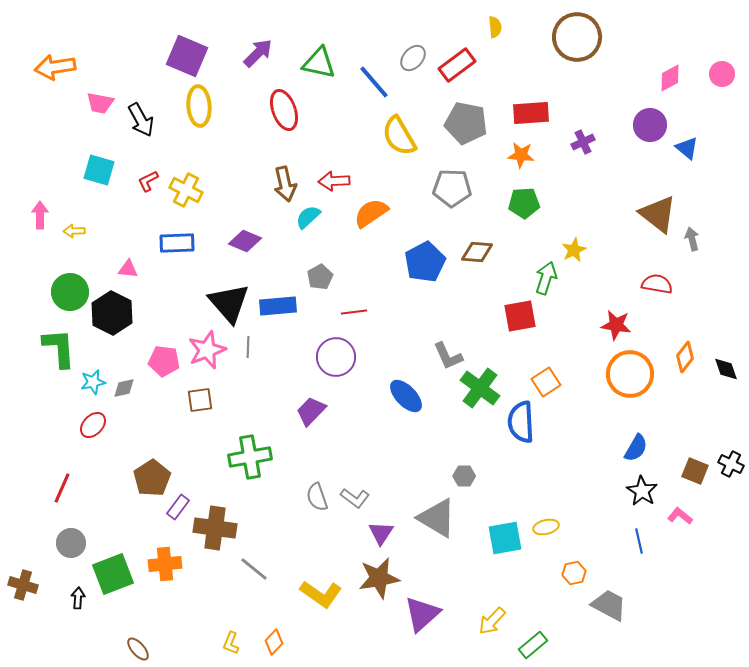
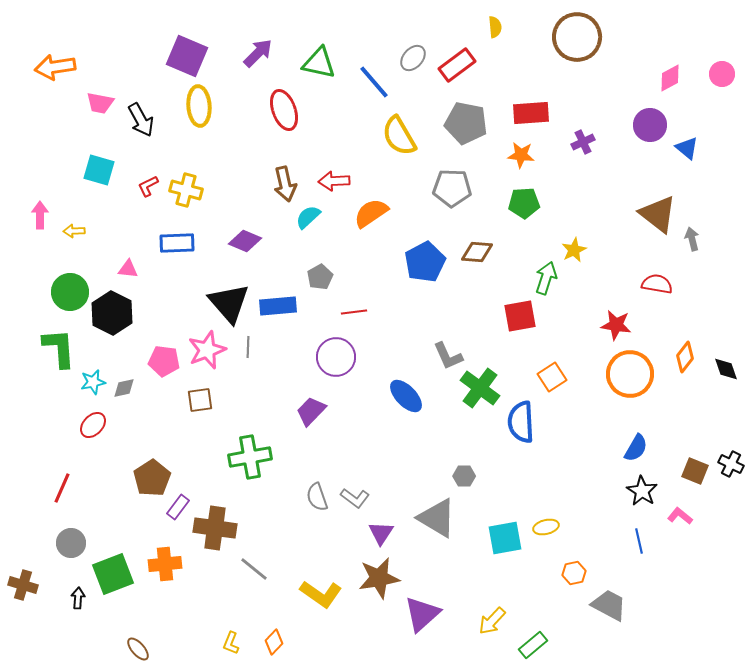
red L-shape at (148, 181): moved 5 px down
yellow cross at (186, 190): rotated 12 degrees counterclockwise
orange square at (546, 382): moved 6 px right, 5 px up
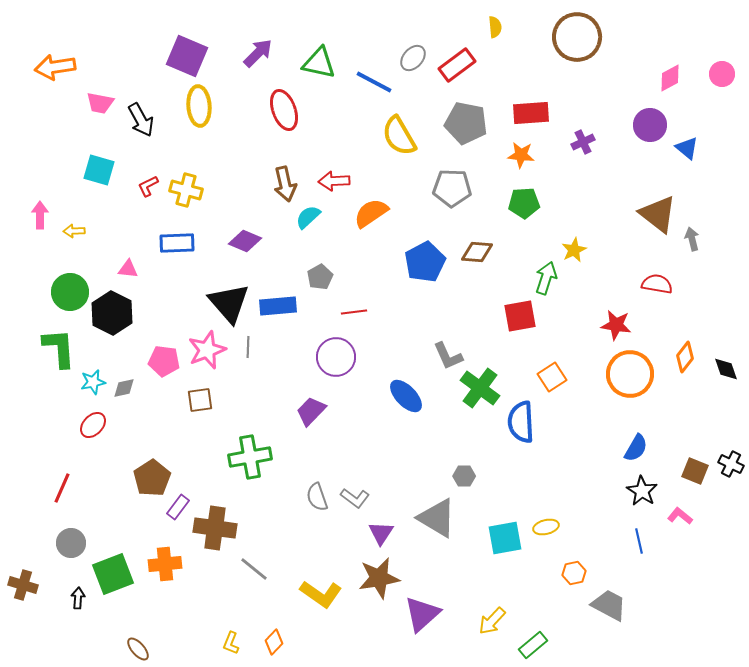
blue line at (374, 82): rotated 21 degrees counterclockwise
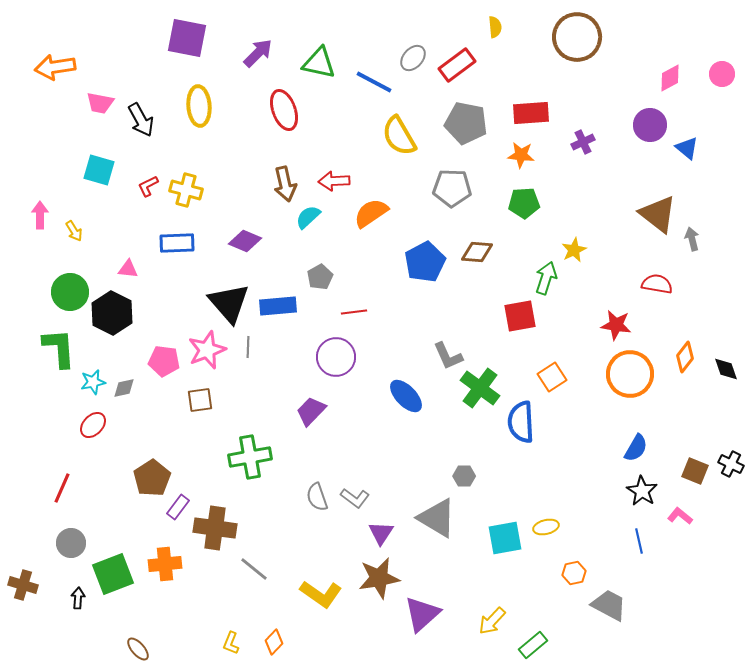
purple square at (187, 56): moved 18 px up; rotated 12 degrees counterclockwise
yellow arrow at (74, 231): rotated 120 degrees counterclockwise
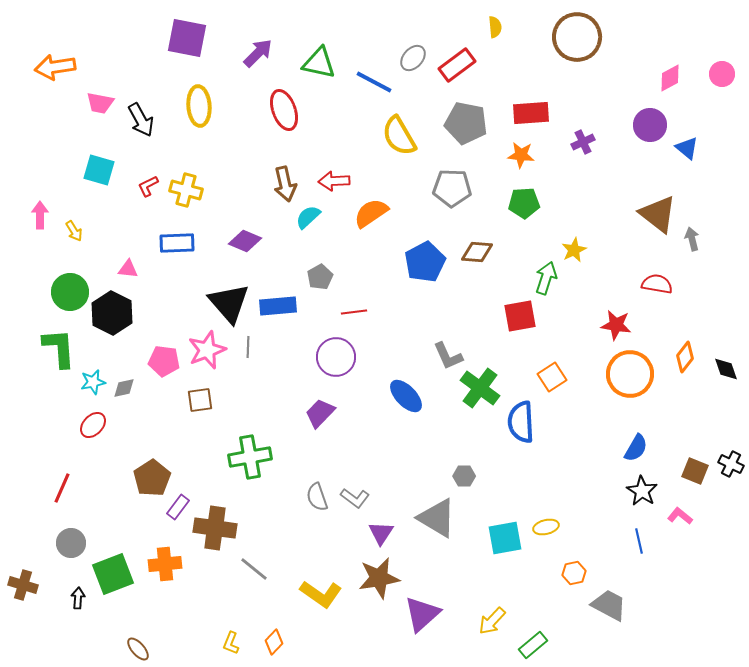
purple trapezoid at (311, 411): moved 9 px right, 2 px down
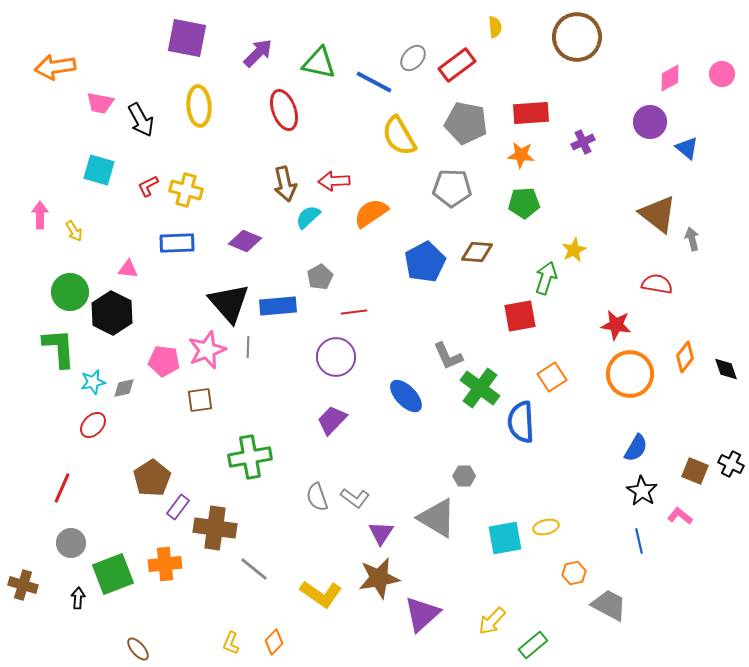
purple circle at (650, 125): moved 3 px up
purple trapezoid at (320, 413): moved 12 px right, 7 px down
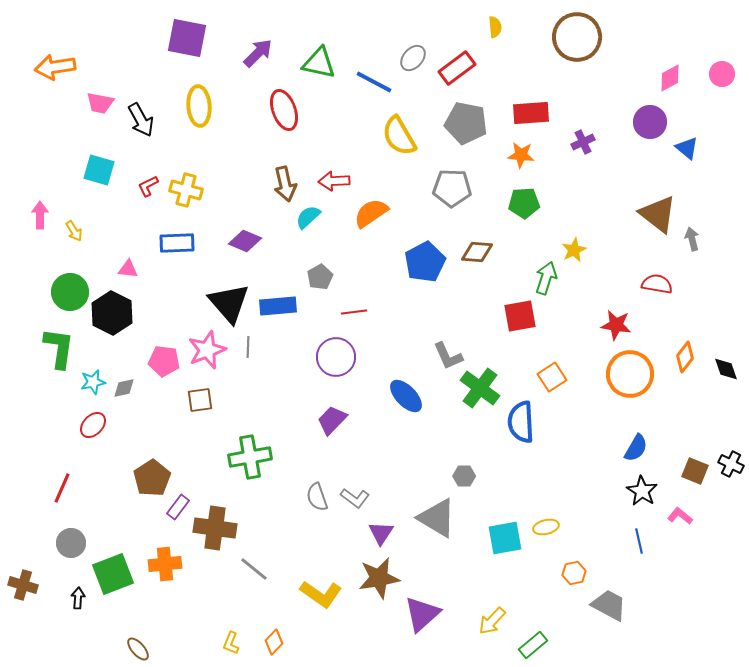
red rectangle at (457, 65): moved 3 px down
green L-shape at (59, 348): rotated 12 degrees clockwise
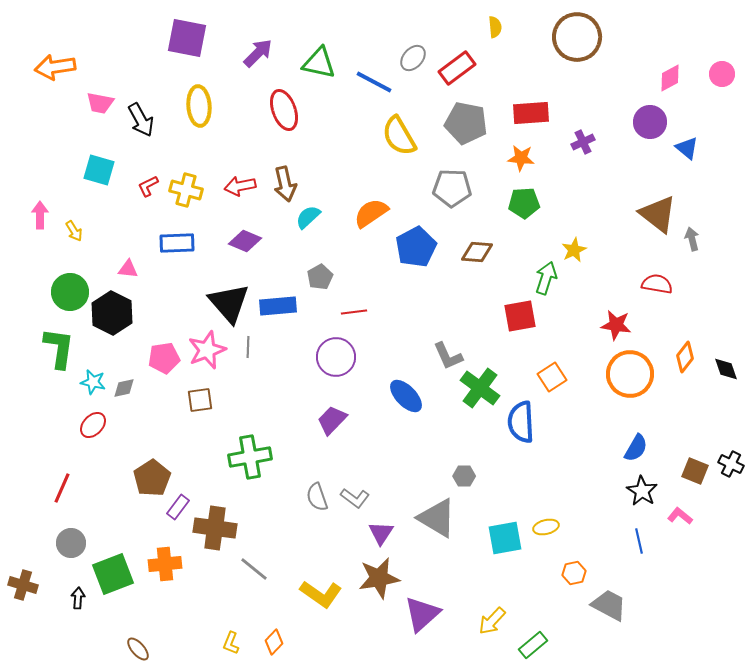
orange star at (521, 155): moved 3 px down
red arrow at (334, 181): moved 94 px left, 5 px down; rotated 8 degrees counterclockwise
blue pentagon at (425, 262): moved 9 px left, 15 px up
pink pentagon at (164, 361): moved 3 px up; rotated 16 degrees counterclockwise
cyan star at (93, 382): rotated 25 degrees clockwise
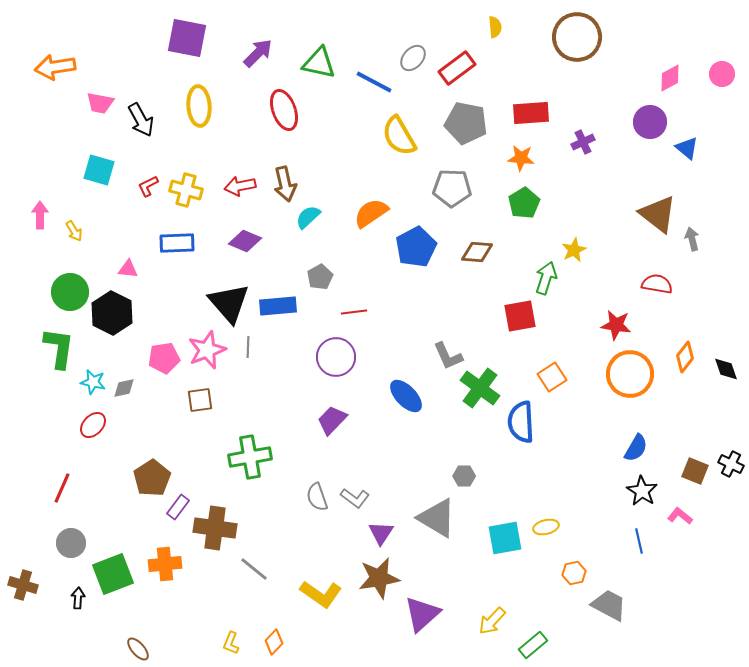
green pentagon at (524, 203): rotated 28 degrees counterclockwise
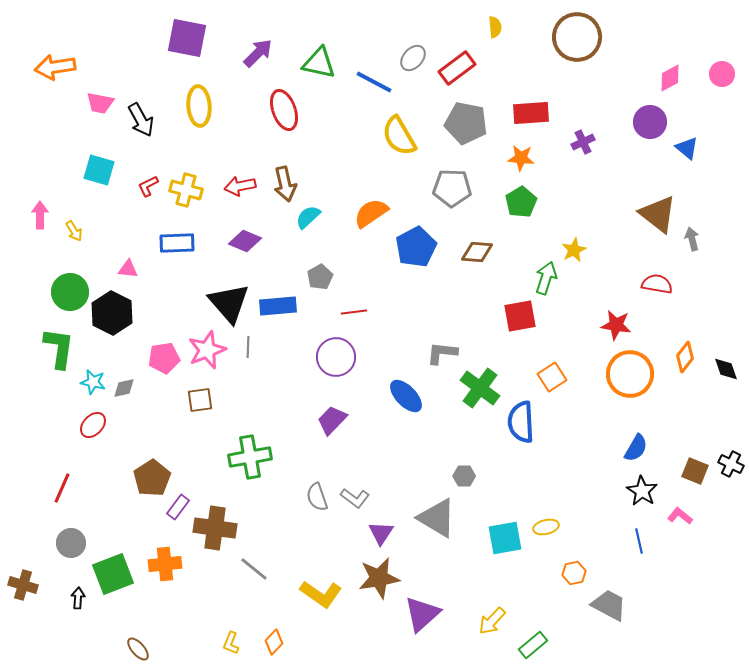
green pentagon at (524, 203): moved 3 px left, 1 px up
gray L-shape at (448, 356): moved 6 px left, 3 px up; rotated 120 degrees clockwise
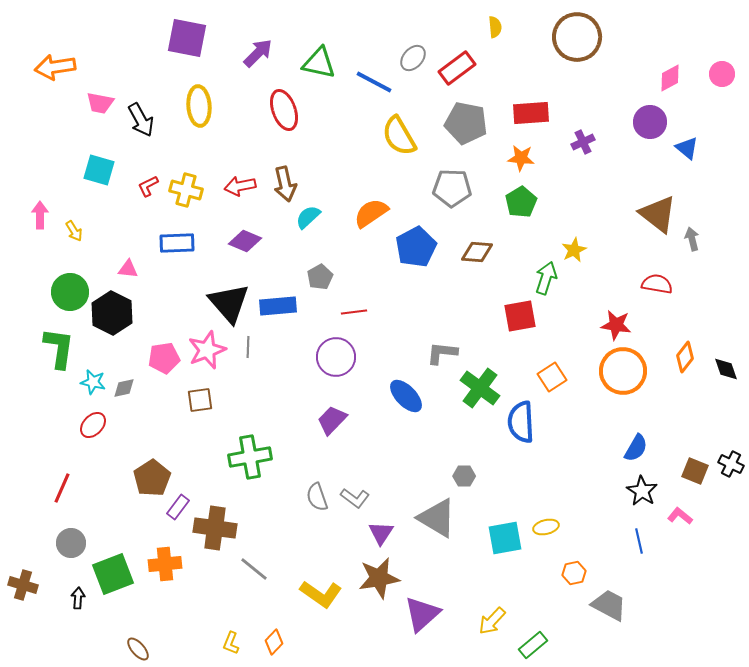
orange circle at (630, 374): moved 7 px left, 3 px up
